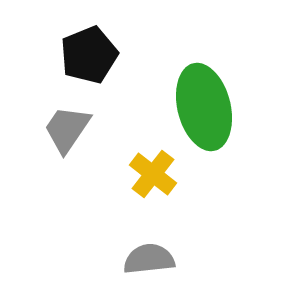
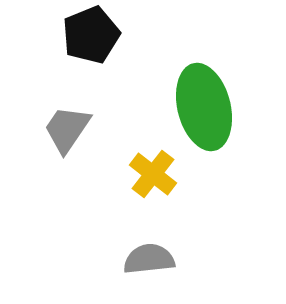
black pentagon: moved 2 px right, 20 px up
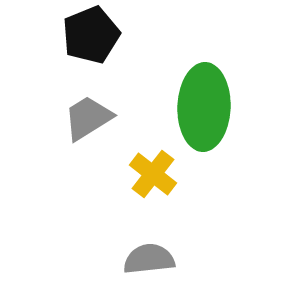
green ellipse: rotated 16 degrees clockwise
gray trapezoid: moved 21 px right, 11 px up; rotated 24 degrees clockwise
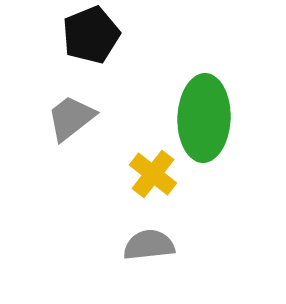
green ellipse: moved 11 px down
gray trapezoid: moved 17 px left; rotated 6 degrees counterclockwise
gray semicircle: moved 14 px up
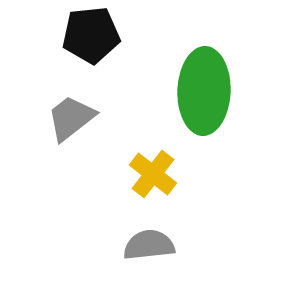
black pentagon: rotated 16 degrees clockwise
green ellipse: moved 27 px up
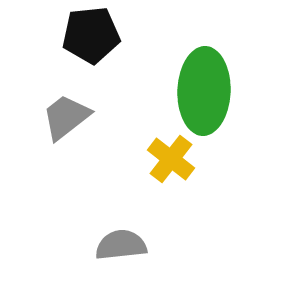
gray trapezoid: moved 5 px left, 1 px up
yellow cross: moved 18 px right, 15 px up
gray semicircle: moved 28 px left
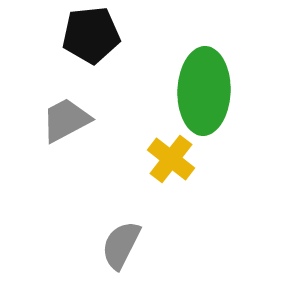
gray trapezoid: moved 3 px down; rotated 10 degrees clockwise
gray semicircle: rotated 57 degrees counterclockwise
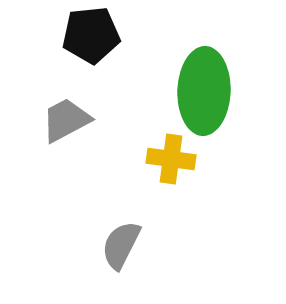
yellow cross: rotated 30 degrees counterclockwise
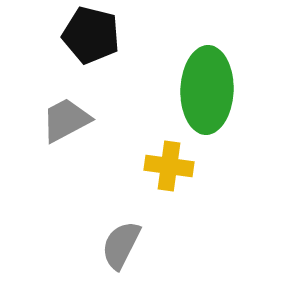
black pentagon: rotated 20 degrees clockwise
green ellipse: moved 3 px right, 1 px up
yellow cross: moved 2 px left, 7 px down
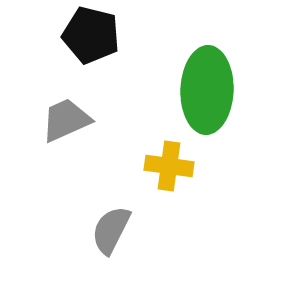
gray trapezoid: rotated 4 degrees clockwise
gray semicircle: moved 10 px left, 15 px up
